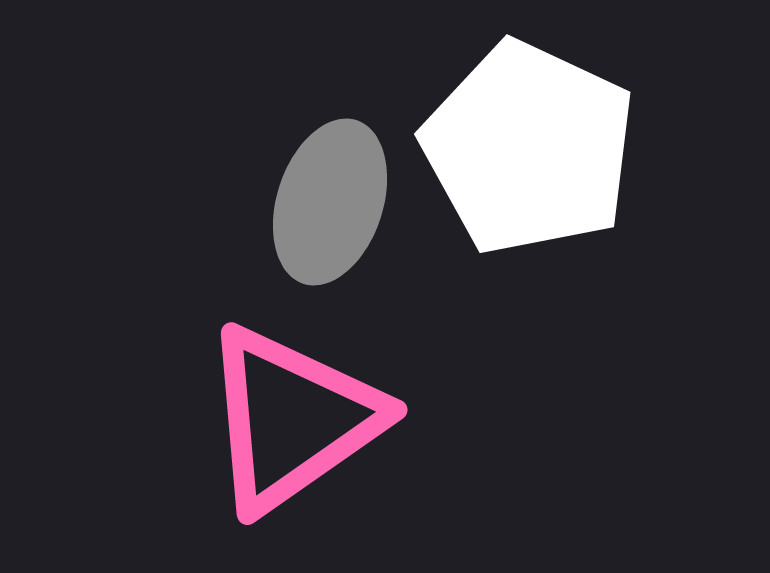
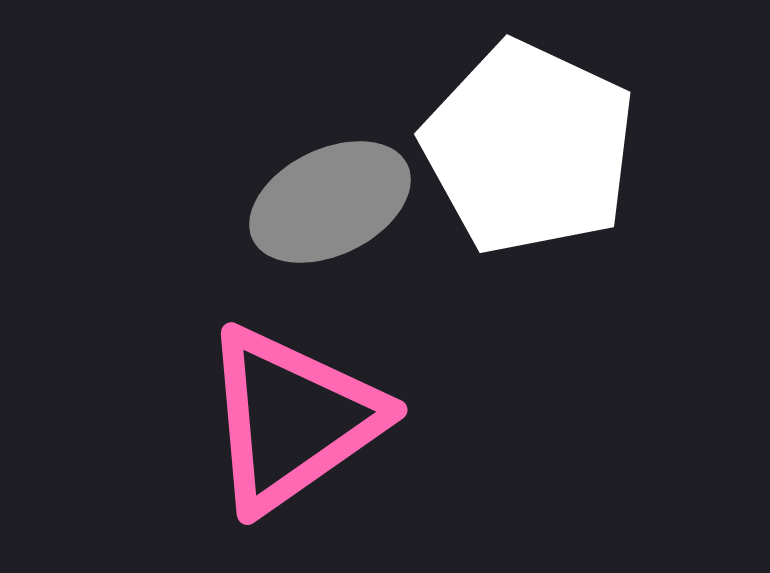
gray ellipse: rotated 46 degrees clockwise
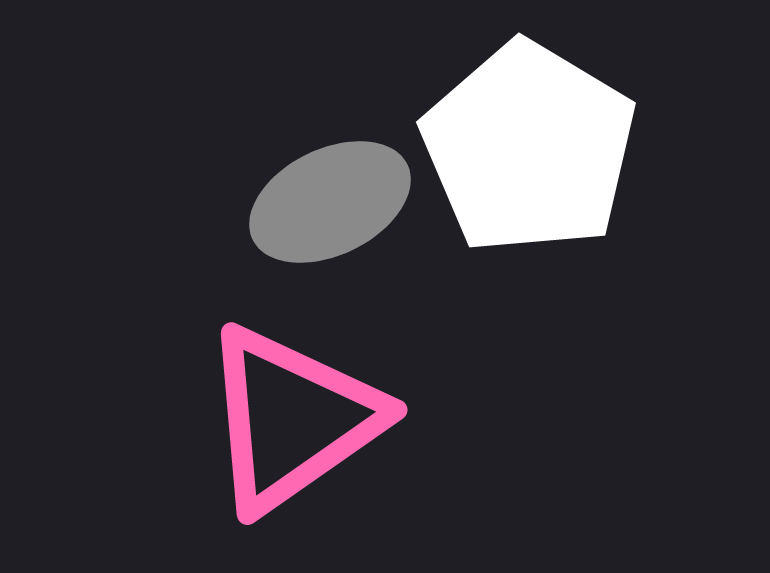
white pentagon: rotated 6 degrees clockwise
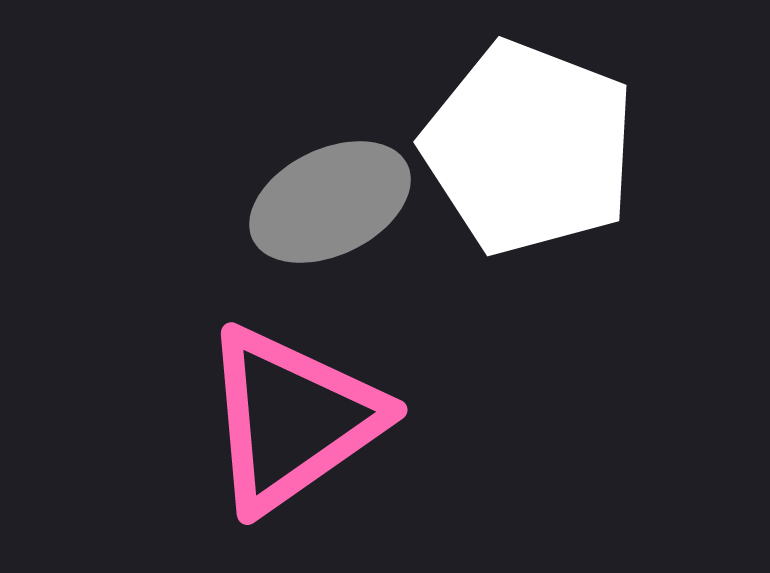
white pentagon: rotated 10 degrees counterclockwise
